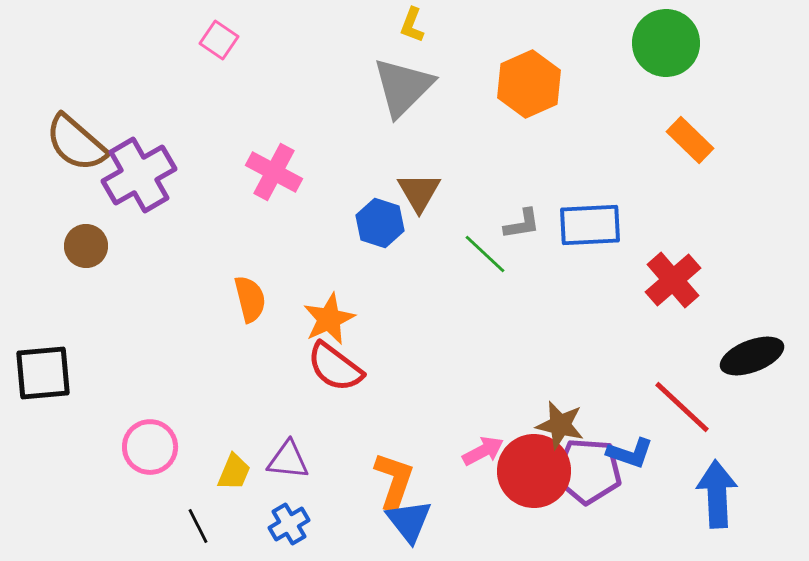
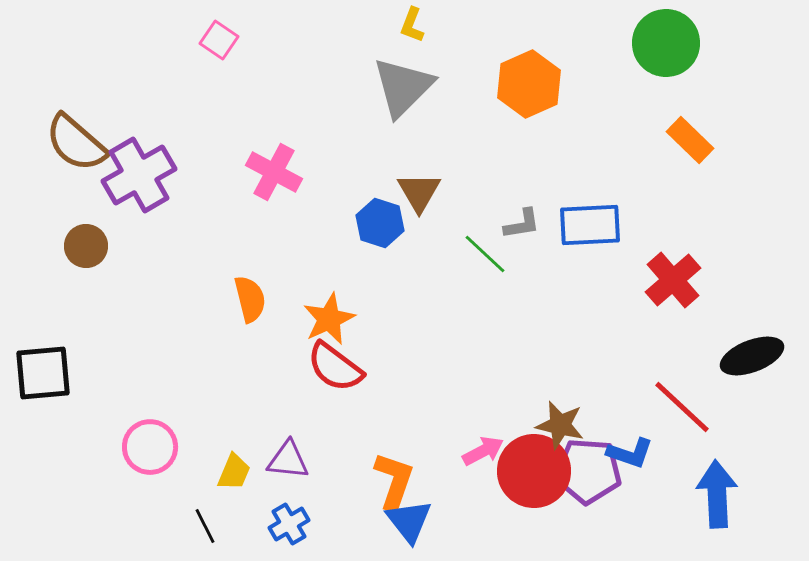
black line: moved 7 px right
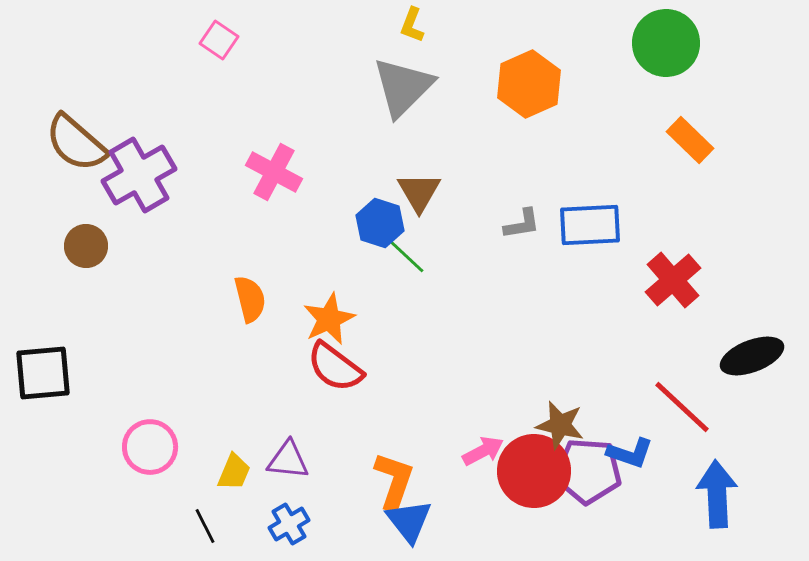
green line: moved 81 px left
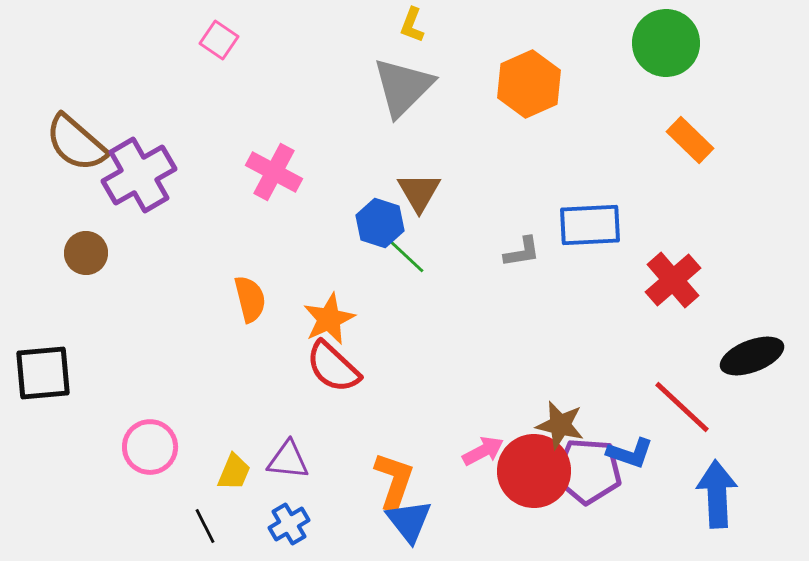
gray L-shape: moved 28 px down
brown circle: moved 7 px down
red semicircle: moved 2 px left; rotated 6 degrees clockwise
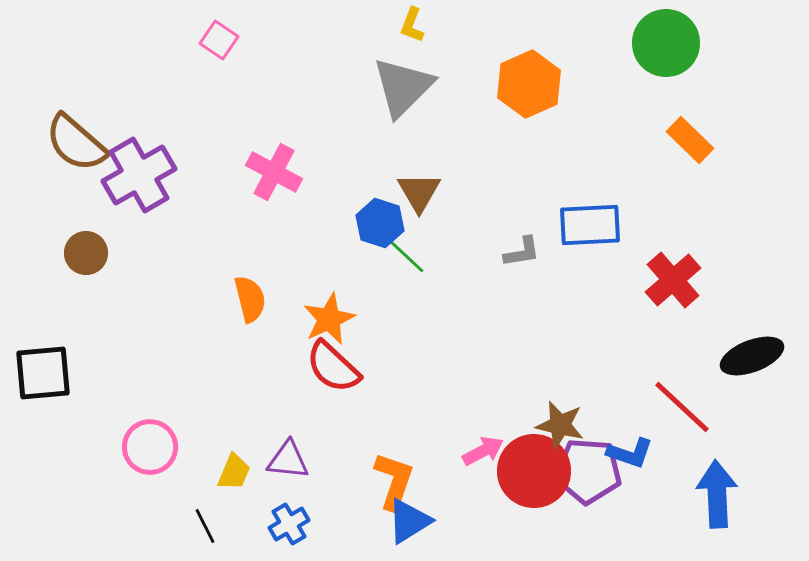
blue triangle: rotated 36 degrees clockwise
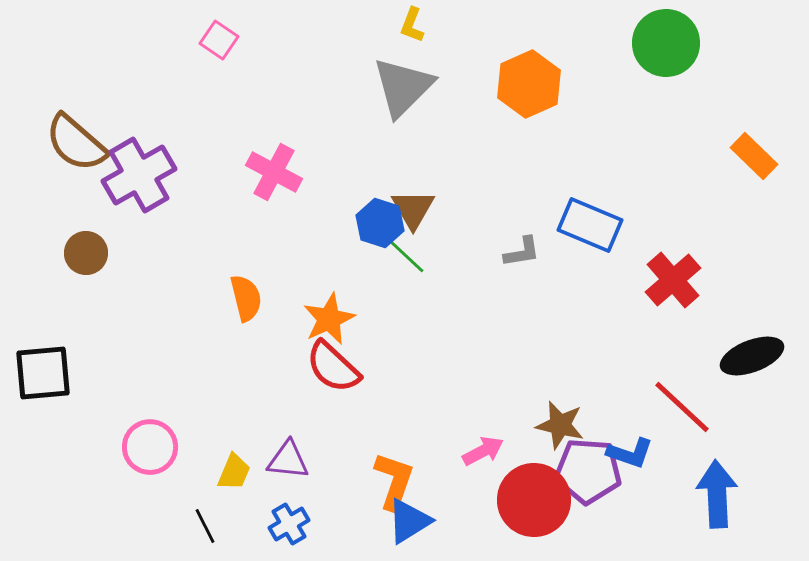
orange rectangle: moved 64 px right, 16 px down
brown triangle: moved 6 px left, 17 px down
blue rectangle: rotated 26 degrees clockwise
orange semicircle: moved 4 px left, 1 px up
red circle: moved 29 px down
